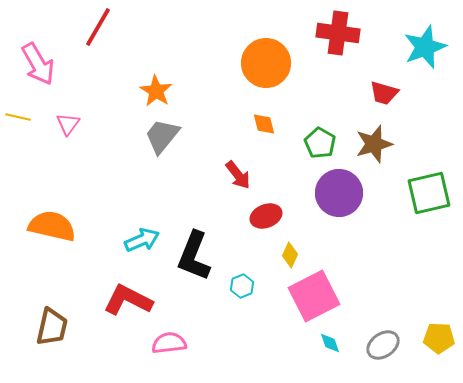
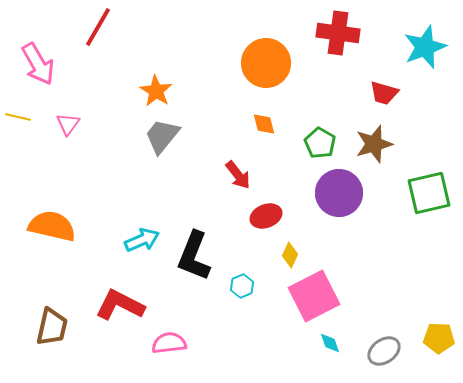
red L-shape: moved 8 px left, 5 px down
gray ellipse: moved 1 px right, 6 px down
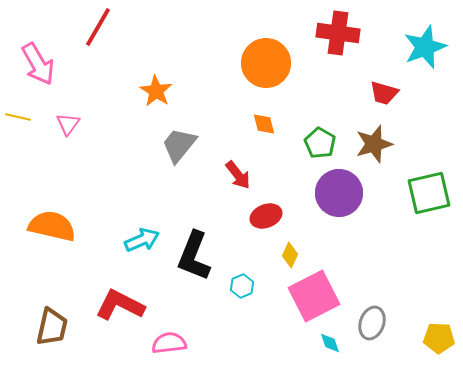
gray trapezoid: moved 17 px right, 9 px down
gray ellipse: moved 12 px left, 28 px up; rotated 36 degrees counterclockwise
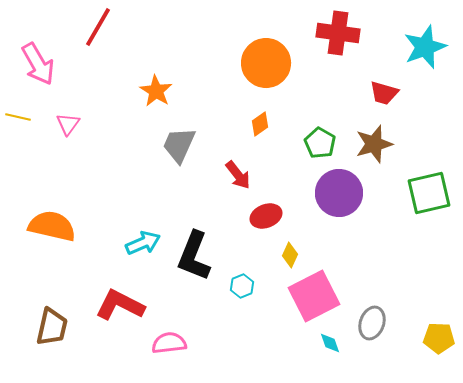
orange diamond: moved 4 px left; rotated 70 degrees clockwise
gray trapezoid: rotated 15 degrees counterclockwise
cyan arrow: moved 1 px right, 3 px down
